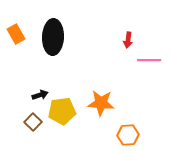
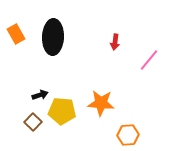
red arrow: moved 13 px left, 2 px down
pink line: rotated 50 degrees counterclockwise
yellow pentagon: rotated 12 degrees clockwise
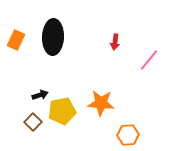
orange rectangle: moved 6 px down; rotated 54 degrees clockwise
yellow pentagon: rotated 16 degrees counterclockwise
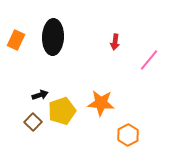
yellow pentagon: rotated 8 degrees counterclockwise
orange hexagon: rotated 25 degrees counterclockwise
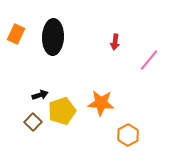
orange rectangle: moved 6 px up
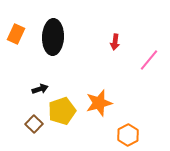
black arrow: moved 6 px up
orange star: moved 2 px left; rotated 20 degrees counterclockwise
brown square: moved 1 px right, 2 px down
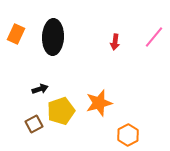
pink line: moved 5 px right, 23 px up
yellow pentagon: moved 1 px left
brown square: rotated 18 degrees clockwise
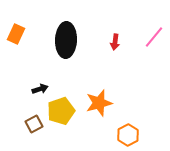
black ellipse: moved 13 px right, 3 px down
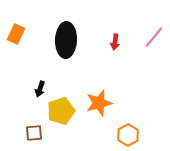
black arrow: rotated 126 degrees clockwise
brown square: moved 9 px down; rotated 24 degrees clockwise
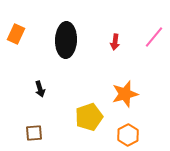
black arrow: rotated 35 degrees counterclockwise
orange star: moved 26 px right, 9 px up
yellow pentagon: moved 28 px right, 6 px down
